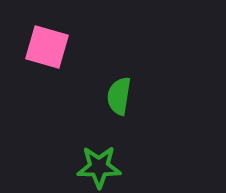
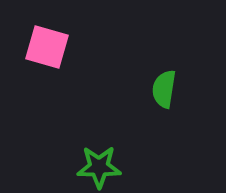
green semicircle: moved 45 px right, 7 px up
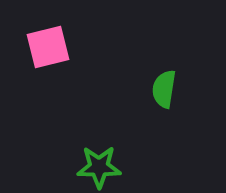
pink square: moved 1 px right; rotated 30 degrees counterclockwise
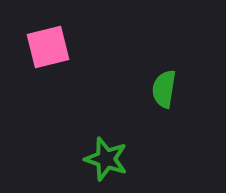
green star: moved 7 px right, 8 px up; rotated 18 degrees clockwise
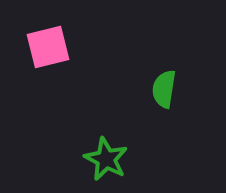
green star: rotated 9 degrees clockwise
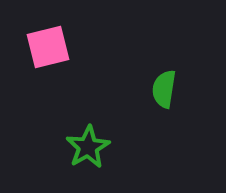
green star: moved 18 px left, 12 px up; rotated 15 degrees clockwise
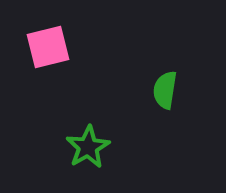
green semicircle: moved 1 px right, 1 px down
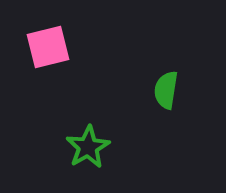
green semicircle: moved 1 px right
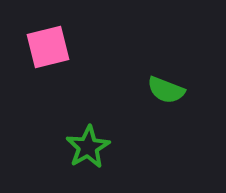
green semicircle: rotated 78 degrees counterclockwise
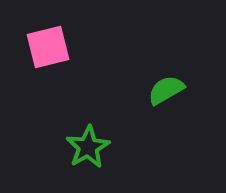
green semicircle: rotated 129 degrees clockwise
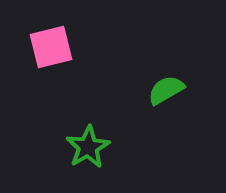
pink square: moved 3 px right
